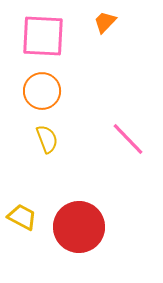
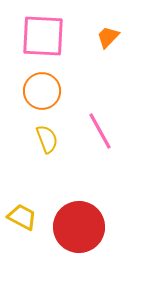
orange trapezoid: moved 3 px right, 15 px down
pink line: moved 28 px left, 8 px up; rotated 15 degrees clockwise
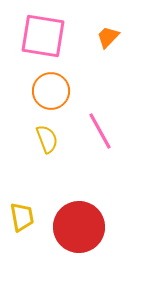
pink square: rotated 6 degrees clockwise
orange circle: moved 9 px right
yellow trapezoid: rotated 52 degrees clockwise
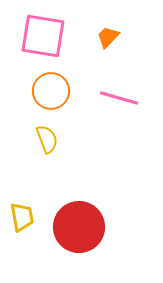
pink line: moved 19 px right, 33 px up; rotated 45 degrees counterclockwise
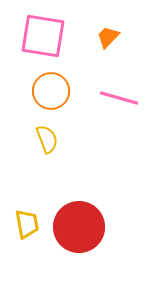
yellow trapezoid: moved 5 px right, 7 px down
